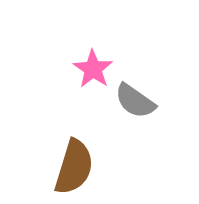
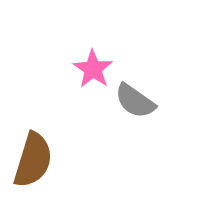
brown semicircle: moved 41 px left, 7 px up
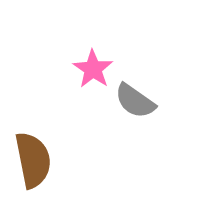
brown semicircle: rotated 28 degrees counterclockwise
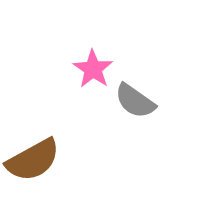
brown semicircle: rotated 72 degrees clockwise
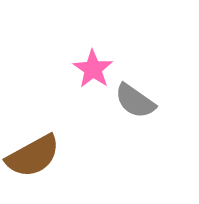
brown semicircle: moved 4 px up
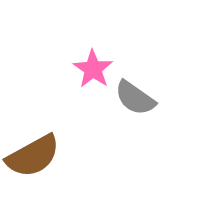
gray semicircle: moved 3 px up
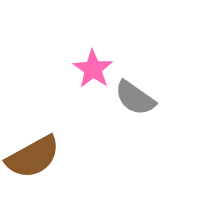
brown semicircle: moved 1 px down
